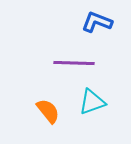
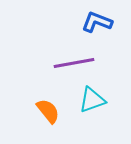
purple line: rotated 12 degrees counterclockwise
cyan triangle: moved 2 px up
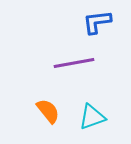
blue L-shape: rotated 28 degrees counterclockwise
cyan triangle: moved 17 px down
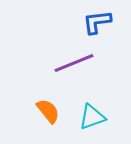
purple line: rotated 12 degrees counterclockwise
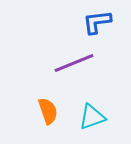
orange semicircle: rotated 20 degrees clockwise
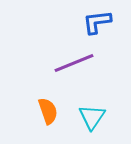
cyan triangle: rotated 36 degrees counterclockwise
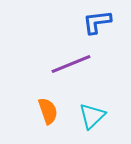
purple line: moved 3 px left, 1 px down
cyan triangle: moved 1 px up; rotated 12 degrees clockwise
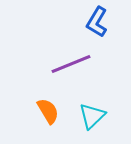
blue L-shape: rotated 52 degrees counterclockwise
orange semicircle: rotated 12 degrees counterclockwise
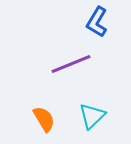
orange semicircle: moved 4 px left, 8 px down
